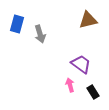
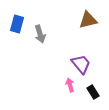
purple trapezoid: rotated 15 degrees clockwise
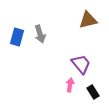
blue rectangle: moved 13 px down
pink arrow: rotated 24 degrees clockwise
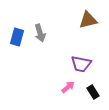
gray arrow: moved 1 px up
purple trapezoid: rotated 140 degrees clockwise
pink arrow: moved 2 px left, 2 px down; rotated 40 degrees clockwise
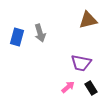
purple trapezoid: moved 1 px up
black rectangle: moved 2 px left, 4 px up
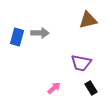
gray arrow: rotated 72 degrees counterclockwise
pink arrow: moved 14 px left, 1 px down
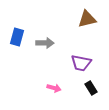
brown triangle: moved 1 px left, 1 px up
gray arrow: moved 5 px right, 10 px down
pink arrow: rotated 56 degrees clockwise
